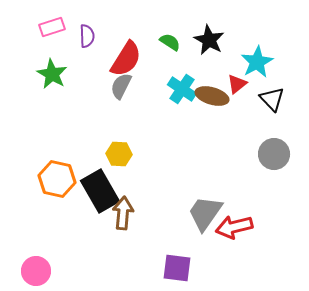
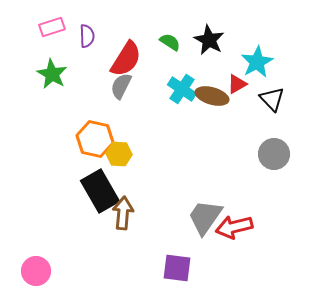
red triangle: rotated 10 degrees clockwise
orange hexagon: moved 38 px right, 40 px up
gray trapezoid: moved 4 px down
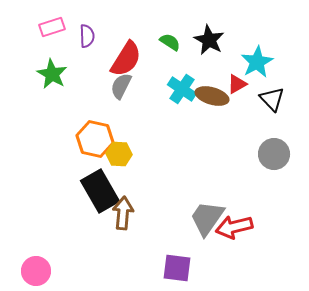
gray trapezoid: moved 2 px right, 1 px down
